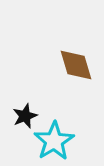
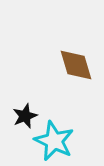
cyan star: rotated 15 degrees counterclockwise
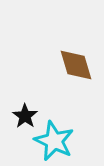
black star: rotated 15 degrees counterclockwise
